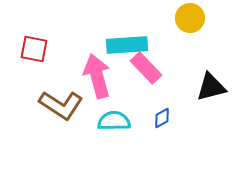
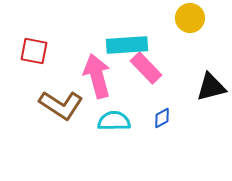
red square: moved 2 px down
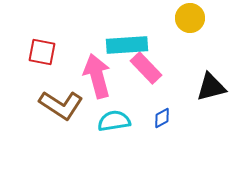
red square: moved 8 px right, 1 px down
cyan semicircle: rotated 8 degrees counterclockwise
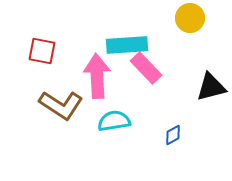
red square: moved 1 px up
pink arrow: rotated 12 degrees clockwise
blue diamond: moved 11 px right, 17 px down
